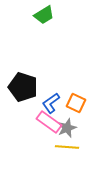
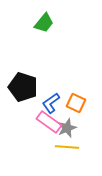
green trapezoid: moved 8 px down; rotated 20 degrees counterclockwise
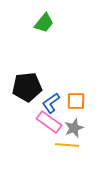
black pentagon: moved 4 px right; rotated 24 degrees counterclockwise
orange square: moved 2 px up; rotated 24 degrees counterclockwise
gray star: moved 7 px right
yellow line: moved 2 px up
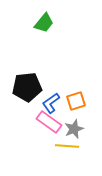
orange square: rotated 18 degrees counterclockwise
gray star: moved 1 px down
yellow line: moved 1 px down
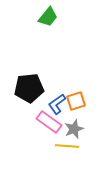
green trapezoid: moved 4 px right, 6 px up
black pentagon: moved 2 px right, 1 px down
blue L-shape: moved 6 px right, 1 px down
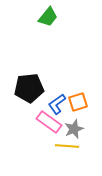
orange square: moved 2 px right, 1 px down
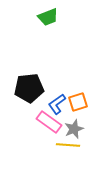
green trapezoid: rotated 30 degrees clockwise
yellow line: moved 1 px right, 1 px up
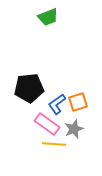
pink rectangle: moved 2 px left, 2 px down
yellow line: moved 14 px left, 1 px up
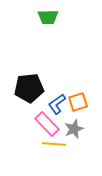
green trapezoid: rotated 20 degrees clockwise
pink rectangle: rotated 10 degrees clockwise
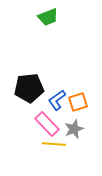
green trapezoid: rotated 20 degrees counterclockwise
blue L-shape: moved 4 px up
